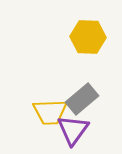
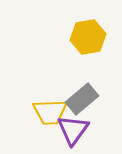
yellow hexagon: rotated 12 degrees counterclockwise
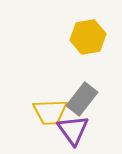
gray rectangle: rotated 12 degrees counterclockwise
purple triangle: rotated 12 degrees counterclockwise
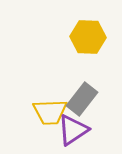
yellow hexagon: rotated 12 degrees clockwise
purple triangle: rotated 32 degrees clockwise
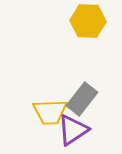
yellow hexagon: moved 16 px up
